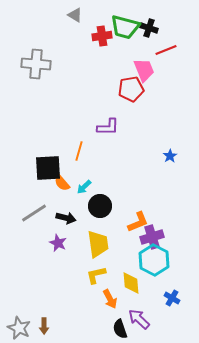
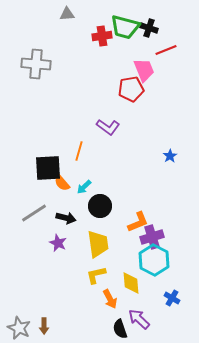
gray triangle: moved 8 px left, 1 px up; rotated 35 degrees counterclockwise
purple L-shape: rotated 35 degrees clockwise
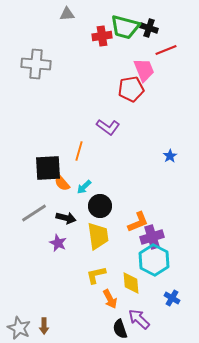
yellow trapezoid: moved 8 px up
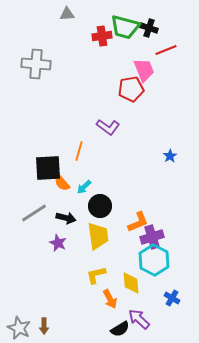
black semicircle: rotated 102 degrees counterclockwise
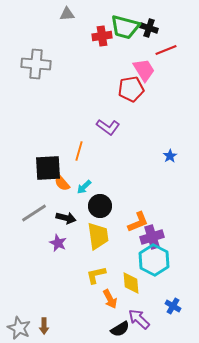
pink trapezoid: rotated 10 degrees counterclockwise
blue cross: moved 1 px right, 8 px down
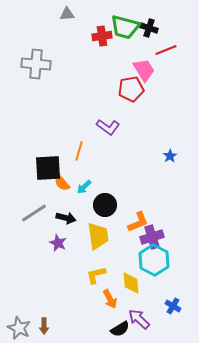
black circle: moved 5 px right, 1 px up
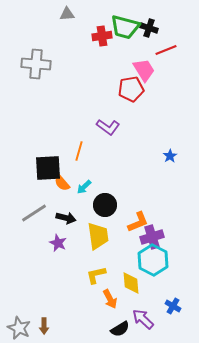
cyan hexagon: moved 1 px left
purple arrow: moved 4 px right
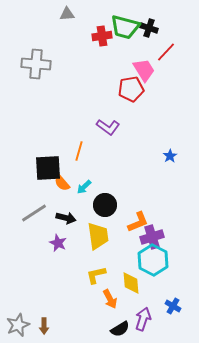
red line: moved 2 px down; rotated 25 degrees counterclockwise
purple arrow: rotated 65 degrees clockwise
gray star: moved 1 px left, 3 px up; rotated 25 degrees clockwise
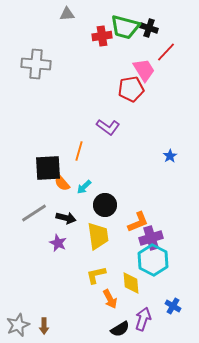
purple cross: moved 1 px left, 1 px down
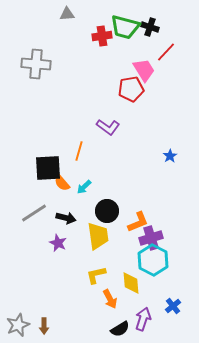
black cross: moved 1 px right, 1 px up
black circle: moved 2 px right, 6 px down
blue cross: rotated 21 degrees clockwise
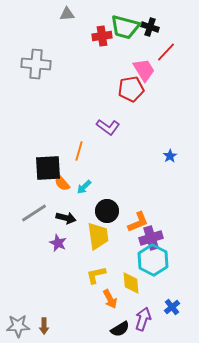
blue cross: moved 1 px left, 1 px down
gray star: moved 1 px down; rotated 20 degrees clockwise
